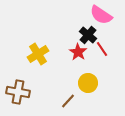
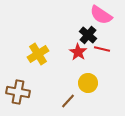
red line: rotated 42 degrees counterclockwise
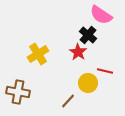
red line: moved 3 px right, 22 px down
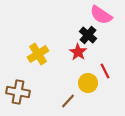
red line: rotated 49 degrees clockwise
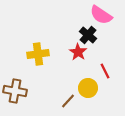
yellow cross: rotated 25 degrees clockwise
yellow circle: moved 5 px down
brown cross: moved 3 px left, 1 px up
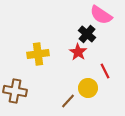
black cross: moved 1 px left, 1 px up
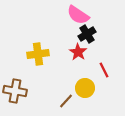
pink semicircle: moved 23 px left
black cross: rotated 18 degrees clockwise
red line: moved 1 px left, 1 px up
yellow circle: moved 3 px left
brown line: moved 2 px left
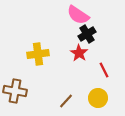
red star: moved 1 px right, 1 px down
yellow circle: moved 13 px right, 10 px down
